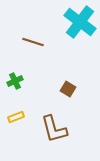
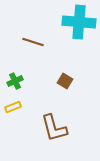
cyan cross: moved 1 px left; rotated 32 degrees counterclockwise
brown square: moved 3 px left, 8 px up
yellow rectangle: moved 3 px left, 10 px up
brown L-shape: moved 1 px up
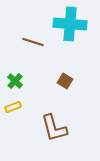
cyan cross: moved 9 px left, 2 px down
green cross: rotated 21 degrees counterclockwise
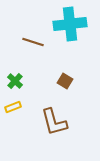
cyan cross: rotated 12 degrees counterclockwise
brown L-shape: moved 6 px up
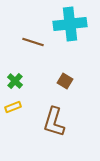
brown L-shape: rotated 32 degrees clockwise
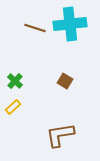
brown line: moved 2 px right, 14 px up
yellow rectangle: rotated 21 degrees counterclockwise
brown L-shape: moved 6 px right, 13 px down; rotated 64 degrees clockwise
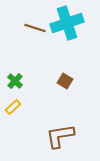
cyan cross: moved 3 px left, 1 px up; rotated 12 degrees counterclockwise
brown L-shape: moved 1 px down
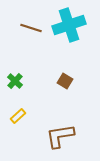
cyan cross: moved 2 px right, 2 px down
brown line: moved 4 px left
yellow rectangle: moved 5 px right, 9 px down
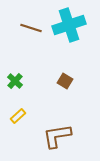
brown L-shape: moved 3 px left
